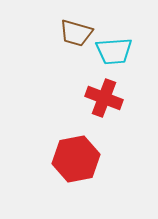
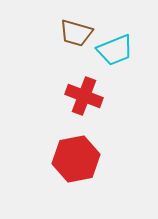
cyan trapezoid: moved 1 px right, 1 px up; rotated 18 degrees counterclockwise
red cross: moved 20 px left, 2 px up
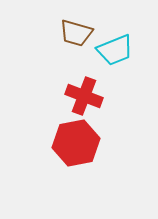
red hexagon: moved 16 px up
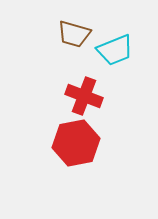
brown trapezoid: moved 2 px left, 1 px down
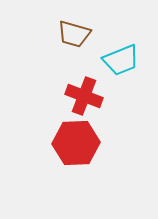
cyan trapezoid: moved 6 px right, 10 px down
red hexagon: rotated 9 degrees clockwise
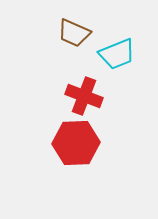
brown trapezoid: moved 1 px up; rotated 8 degrees clockwise
cyan trapezoid: moved 4 px left, 6 px up
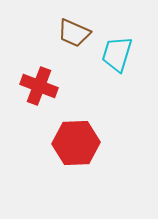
cyan trapezoid: rotated 129 degrees clockwise
red cross: moved 45 px left, 10 px up
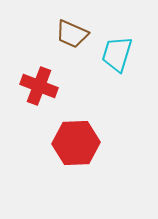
brown trapezoid: moved 2 px left, 1 px down
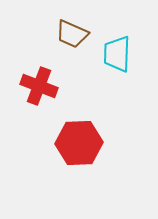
cyan trapezoid: rotated 15 degrees counterclockwise
red hexagon: moved 3 px right
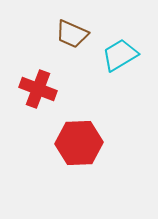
cyan trapezoid: moved 3 px right, 1 px down; rotated 57 degrees clockwise
red cross: moved 1 px left, 3 px down
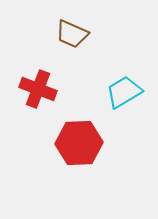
cyan trapezoid: moved 4 px right, 37 px down
